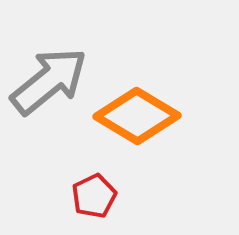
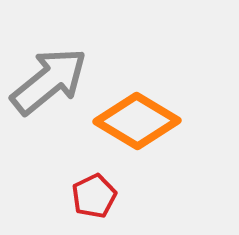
orange diamond: moved 5 px down
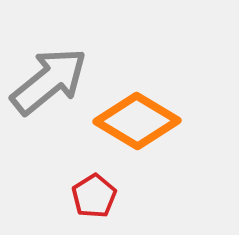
red pentagon: rotated 6 degrees counterclockwise
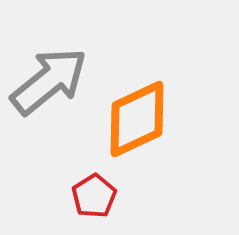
orange diamond: moved 2 px up; rotated 56 degrees counterclockwise
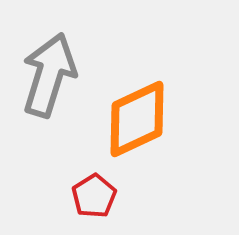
gray arrow: moved 6 px up; rotated 34 degrees counterclockwise
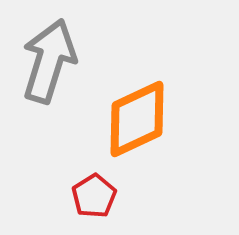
gray arrow: moved 14 px up
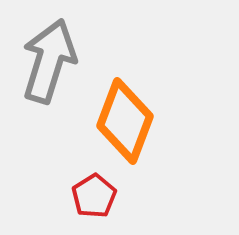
orange diamond: moved 12 px left, 2 px down; rotated 44 degrees counterclockwise
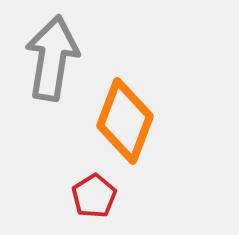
gray arrow: moved 3 px right, 3 px up; rotated 8 degrees counterclockwise
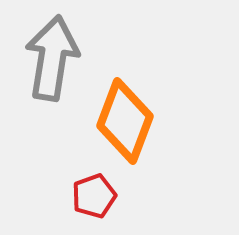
red pentagon: rotated 12 degrees clockwise
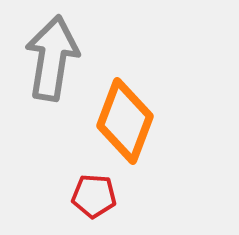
red pentagon: rotated 24 degrees clockwise
